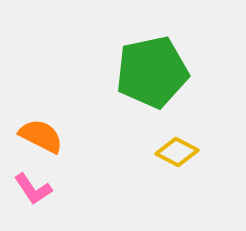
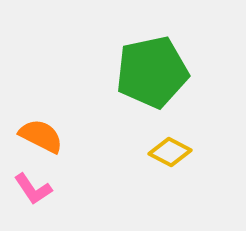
yellow diamond: moved 7 px left
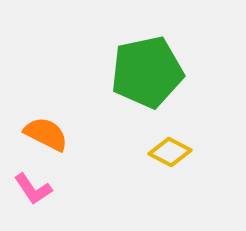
green pentagon: moved 5 px left
orange semicircle: moved 5 px right, 2 px up
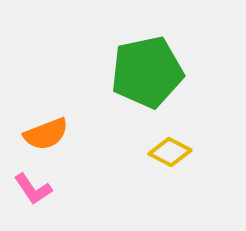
orange semicircle: rotated 132 degrees clockwise
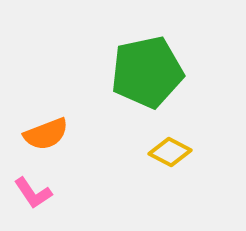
pink L-shape: moved 4 px down
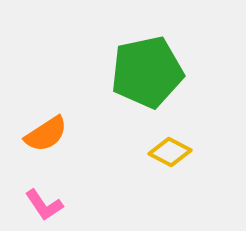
orange semicircle: rotated 12 degrees counterclockwise
pink L-shape: moved 11 px right, 12 px down
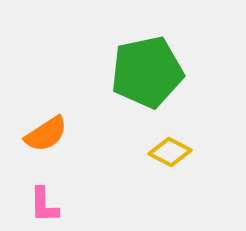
pink L-shape: rotated 33 degrees clockwise
